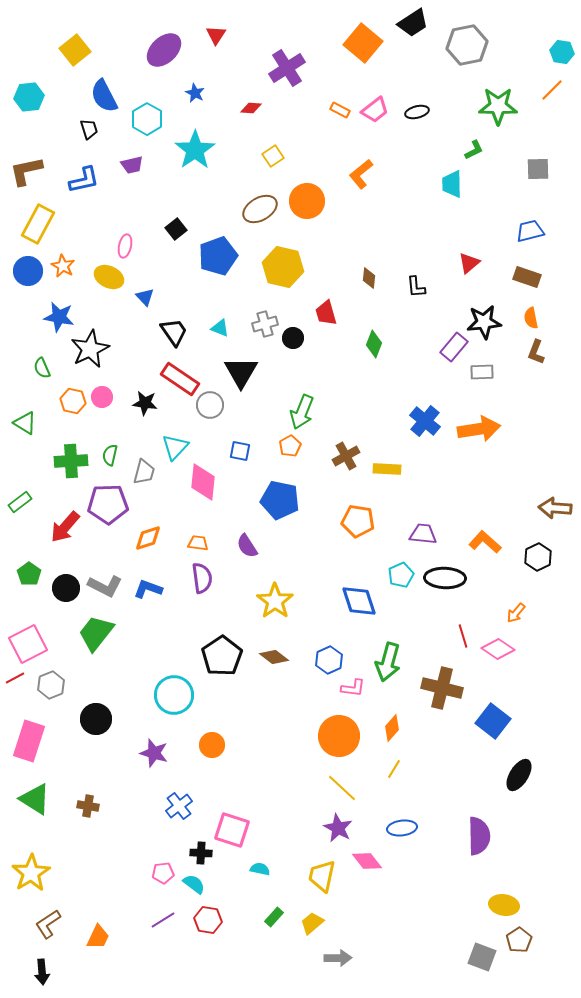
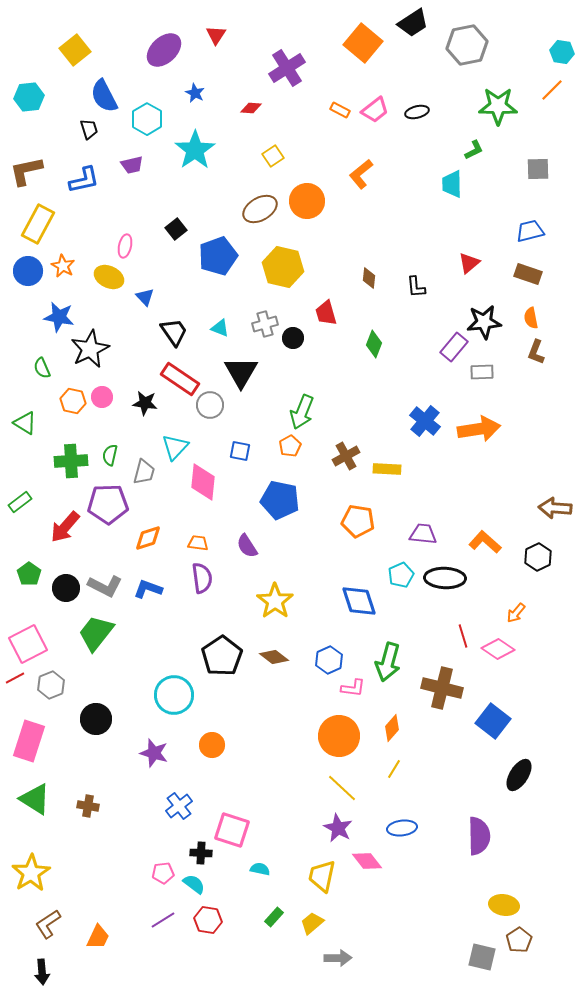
brown rectangle at (527, 277): moved 1 px right, 3 px up
gray square at (482, 957): rotated 8 degrees counterclockwise
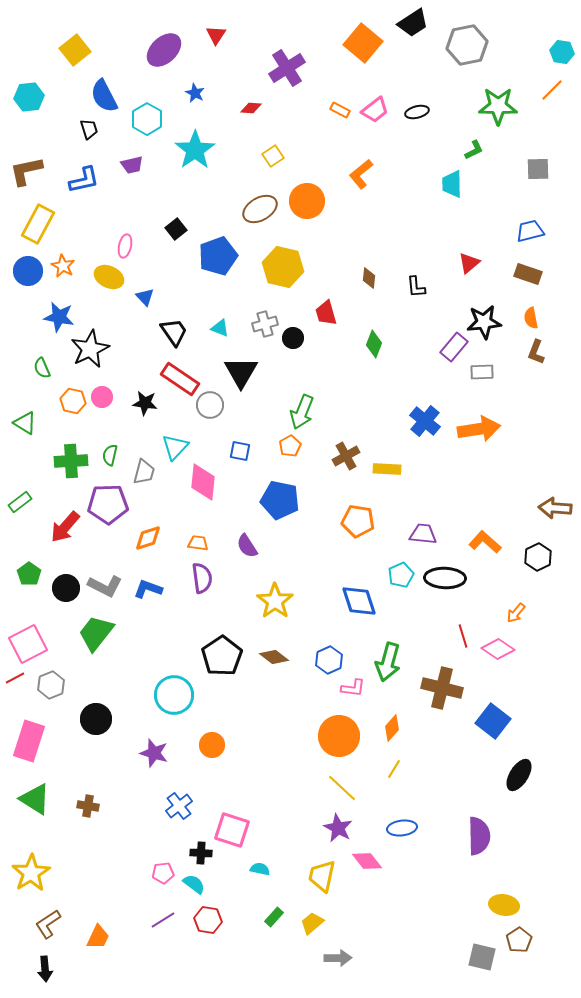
black arrow at (42, 972): moved 3 px right, 3 px up
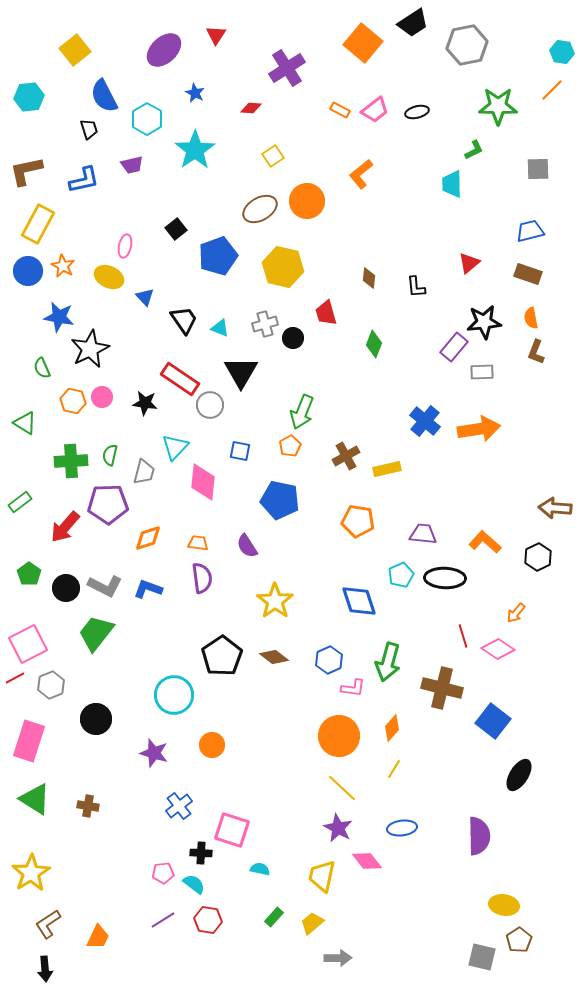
black trapezoid at (174, 332): moved 10 px right, 12 px up
yellow rectangle at (387, 469): rotated 16 degrees counterclockwise
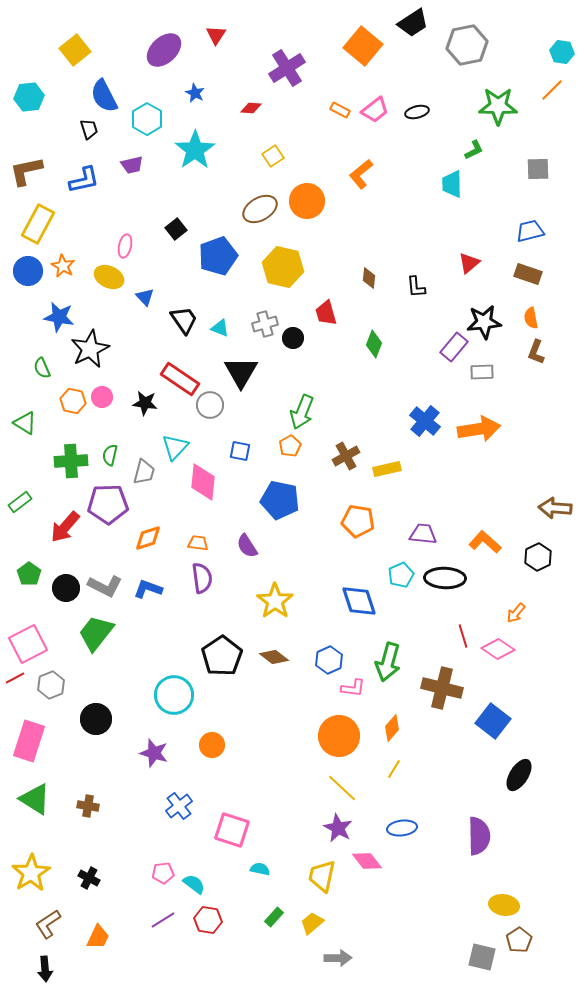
orange square at (363, 43): moved 3 px down
black cross at (201, 853): moved 112 px left, 25 px down; rotated 25 degrees clockwise
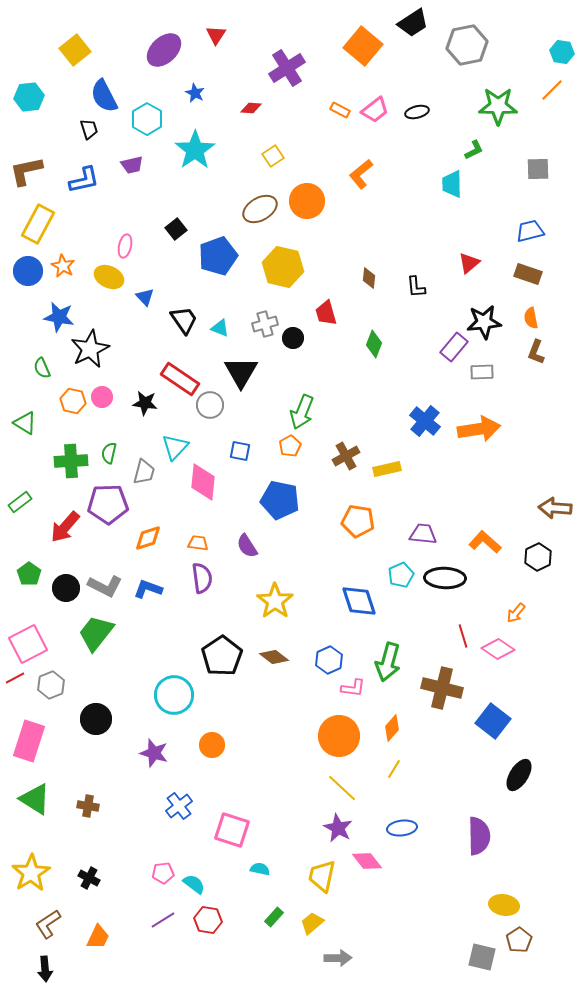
green semicircle at (110, 455): moved 1 px left, 2 px up
